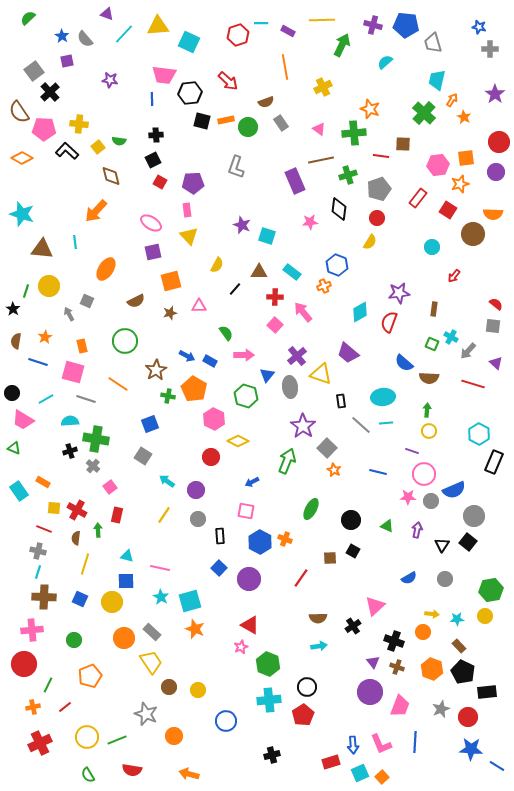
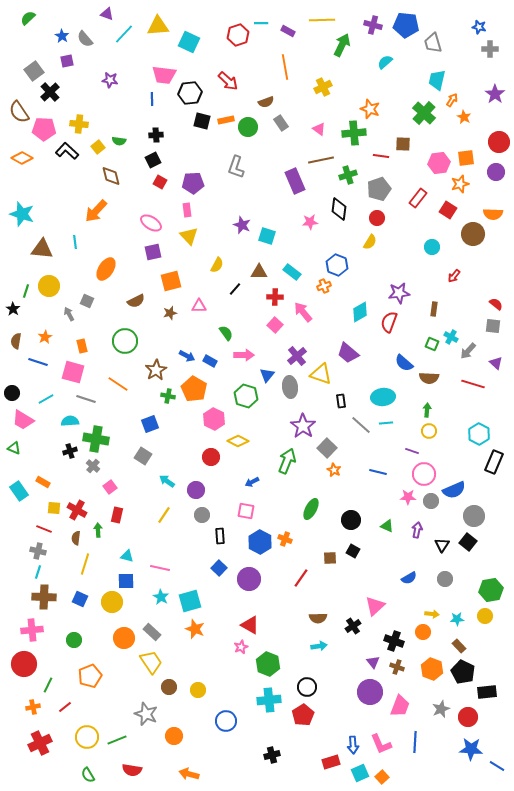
pink hexagon at (438, 165): moved 1 px right, 2 px up
gray circle at (198, 519): moved 4 px right, 4 px up
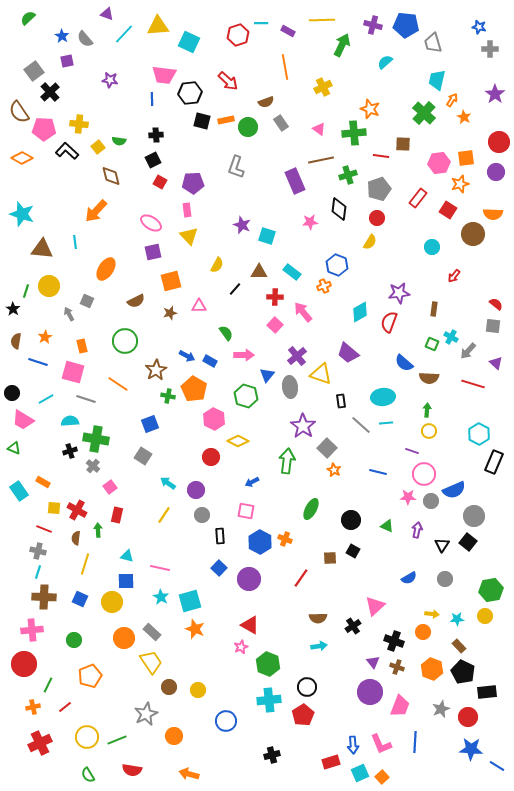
green arrow at (287, 461): rotated 15 degrees counterclockwise
cyan arrow at (167, 481): moved 1 px right, 2 px down
gray star at (146, 714): rotated 25 degrees clockwise
